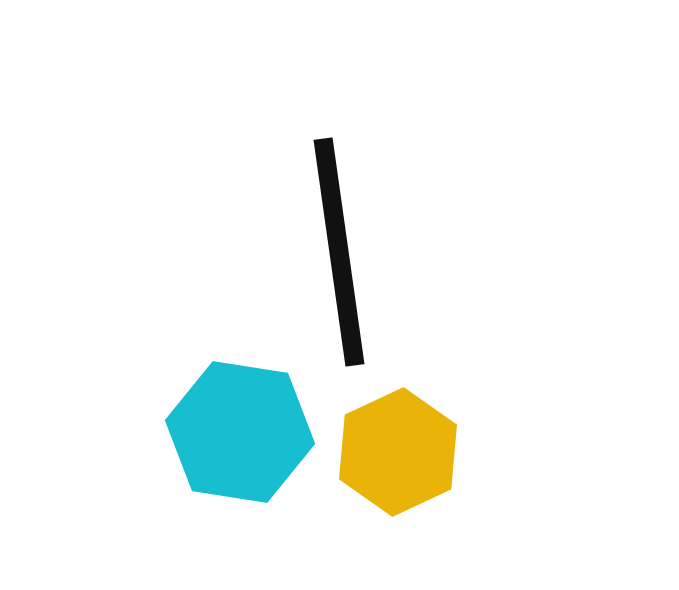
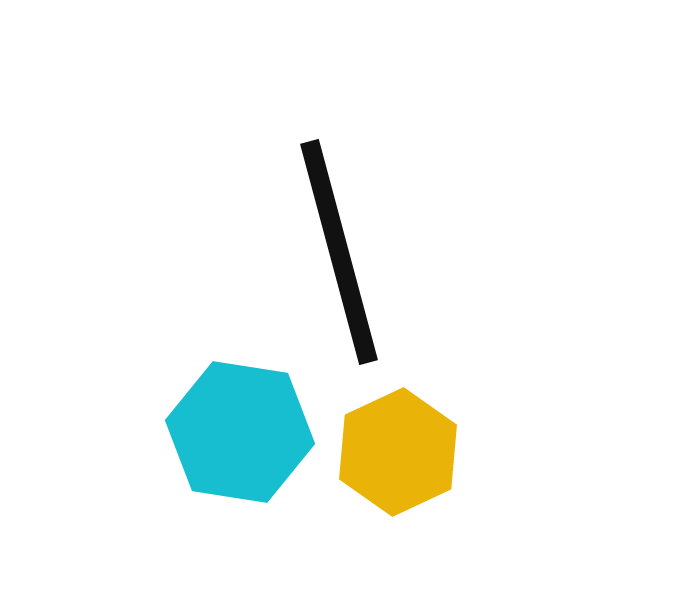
black line: rotated 7 degrees counterclockwise
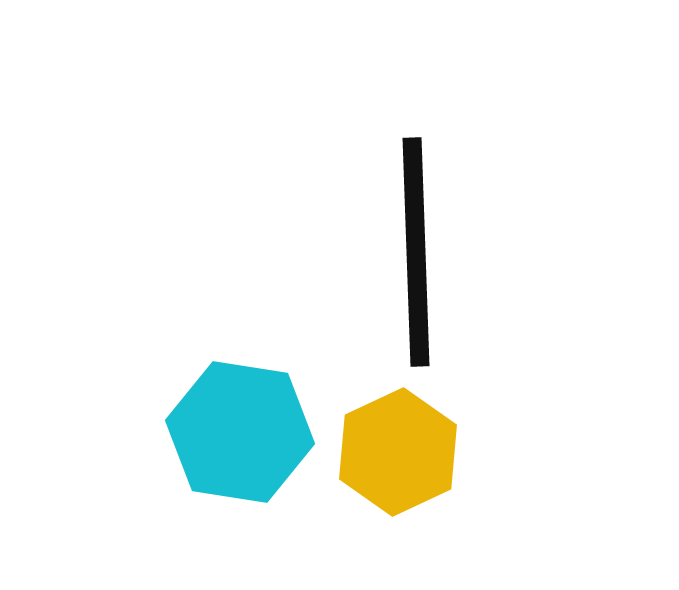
black line: moved 77 px right; rotated 13 degrees clockwise
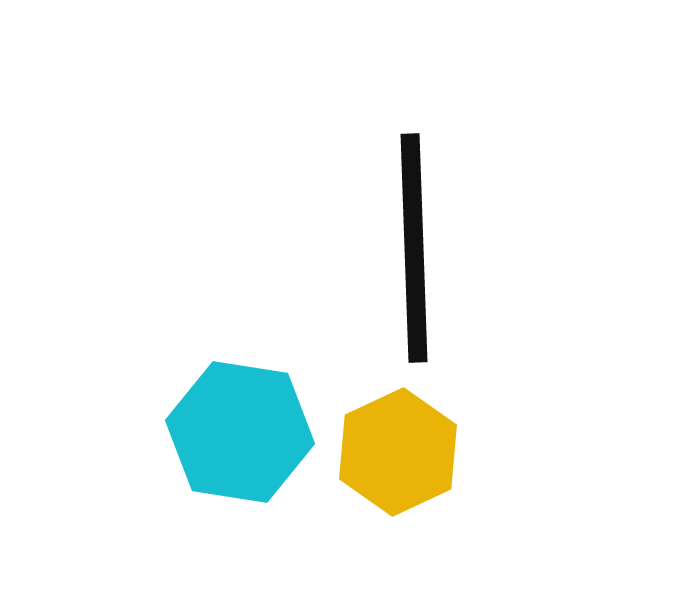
black line: moved 2 px left, 4 px up
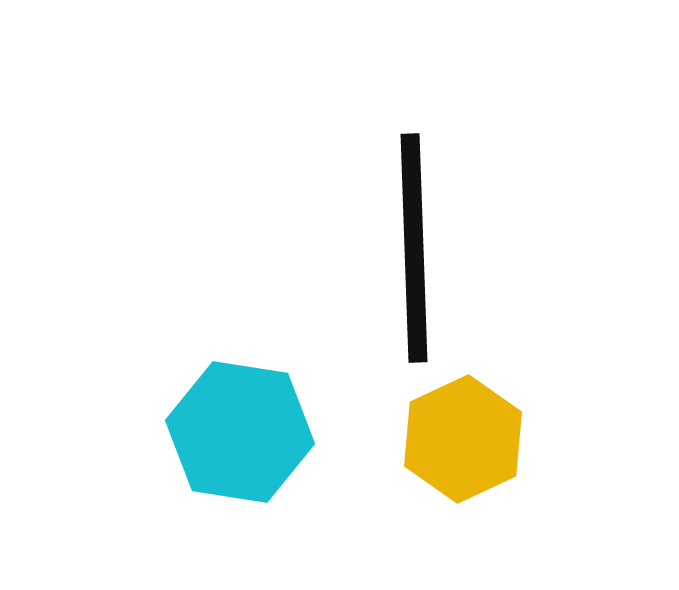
yellow hexagon: moved 65 px right, 13 px up
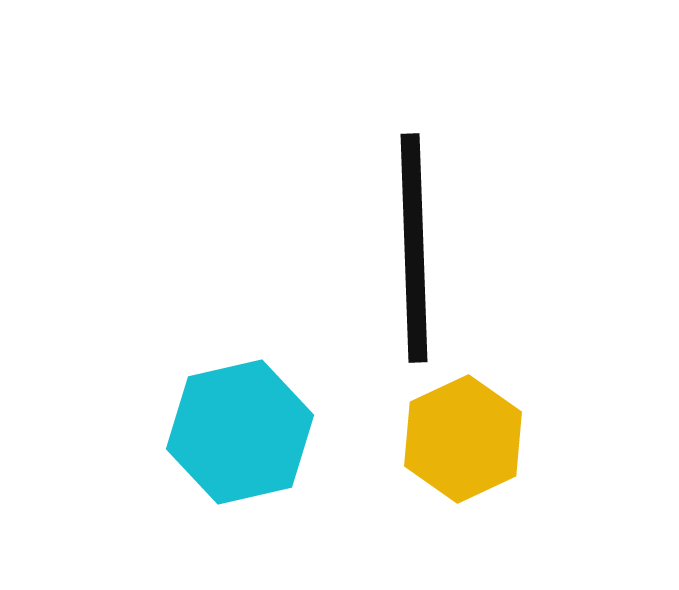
cyan hexagon: rotated 22 degrees counterclockwise
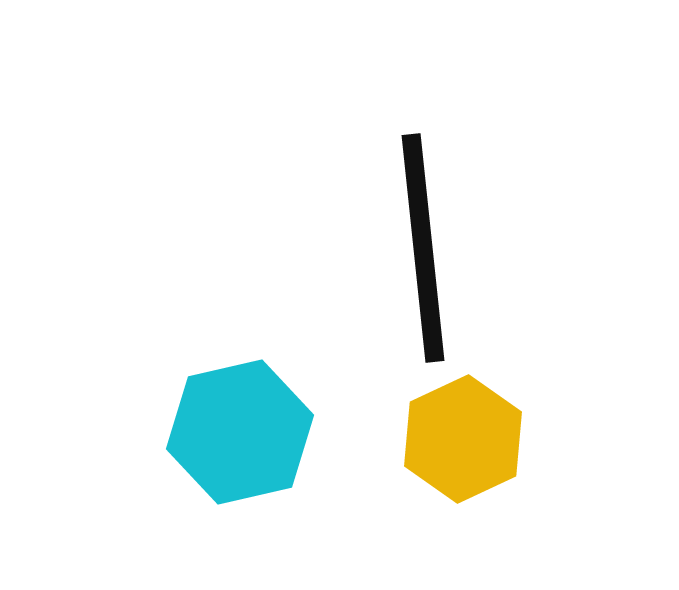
black line: moved 9 px right; rotated 4 degrees counterclockwise
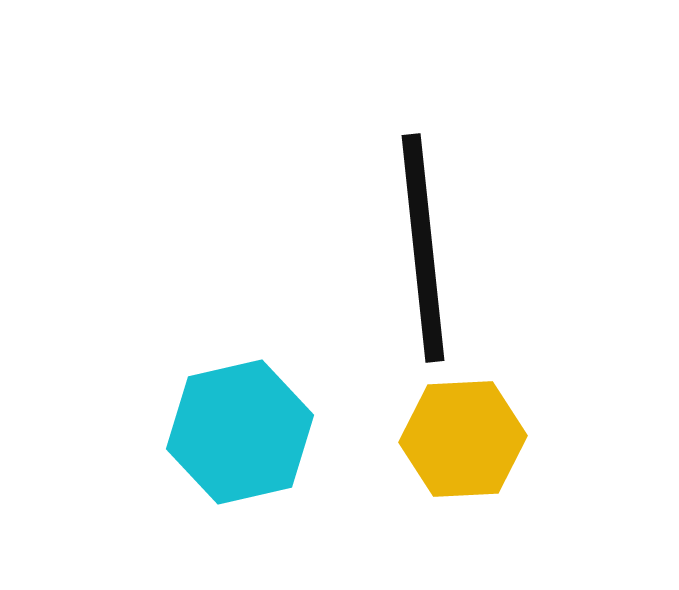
yellow hexagon: rotated 22 degrees clockwise
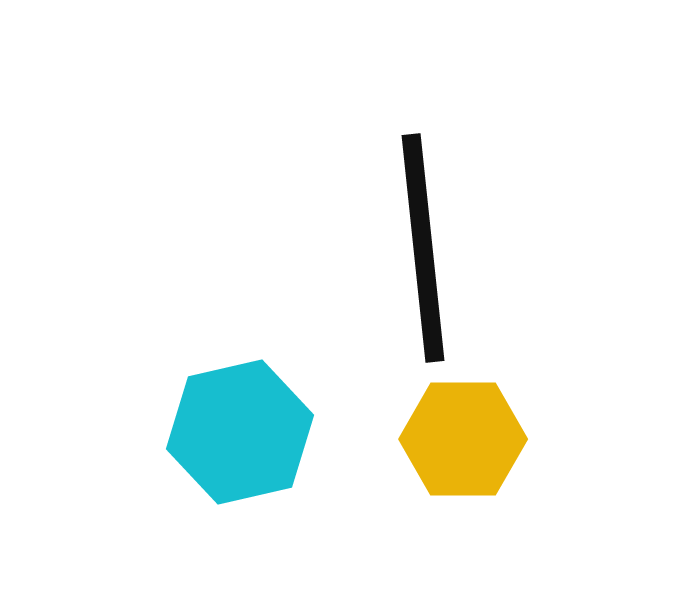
yellow hexagon: rotated 3 degrees clockwise
